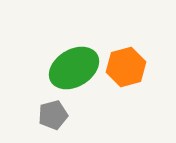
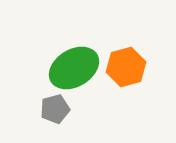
gray pentagon: moved 2 px right, 6 px up
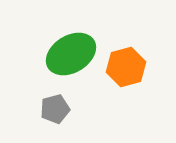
green ellipse: moved 3 px left, 14 px up
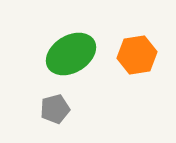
orange hexagon: moved 11 px right, 12 px up; rotated 6 degrees clockwise
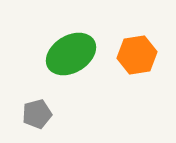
gray pentagon: moved 18 px left, 5 px down
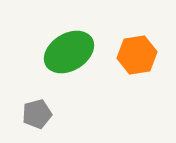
green ellipse: moved 2 px left, 2 px up
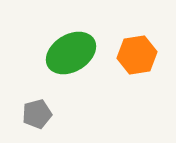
green ellipse: moved 2 px right, 1 px down
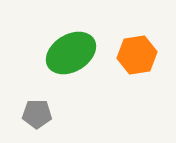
gray pentagon: rotated 16 degrees clockwise
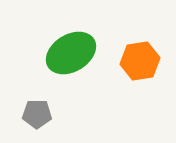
orange hexagon: moved 3 px right, 6 px down
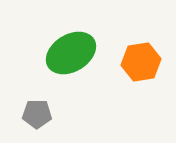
orange hexagon: moved 1 px right, 1 px down
